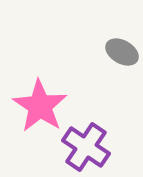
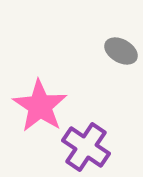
gray ellipse: moved 1 px left, 1 px up
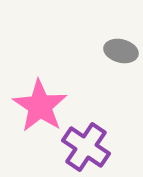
gray ellipse: rotated 16 degrees counterclockwise
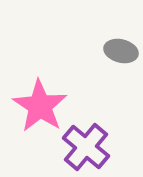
purple cross: rotated 6 degrees clockwise
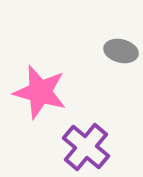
pink star: moved 14 px up; rotated 18 degrees counterclockwise
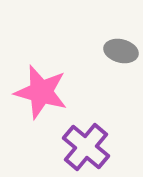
pink star: moved 1 px right
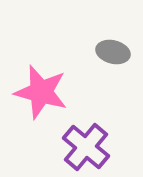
gray ellipse: moved 8 px left, 1 px down
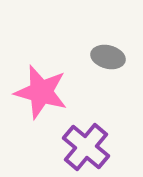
gray ellipse: moved 5 px left, 5 px down
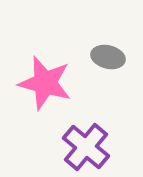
pink star: moved 4 px right, 9 px up
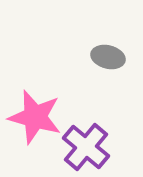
pink star: moved 10 px left, 34 px down
